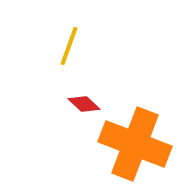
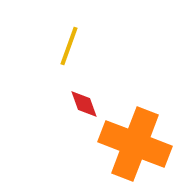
red diamond: rotated 28 degrees clockwise
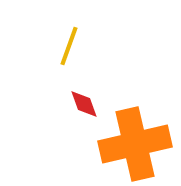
orange cross: rotated 34 degrees counterclockwise
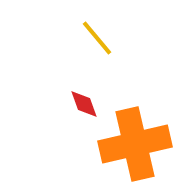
yellow line: moved 28 px right, 8 px up; rotated 60 degrees counterclockwise
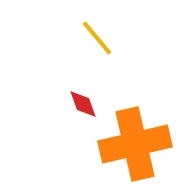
red diamond: moved 1 px left
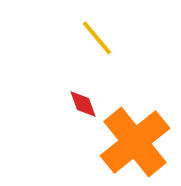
orange cross: moved 2 px up; rotated 26 degrees counterclockwise
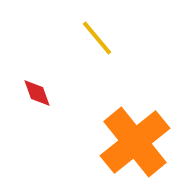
red diamond: moved 46 px left, 11 px up
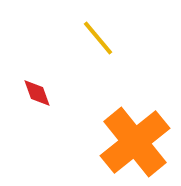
yellow line: moved 1 px right
